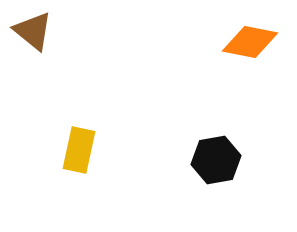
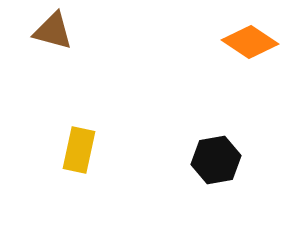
brown triangle: moved 20 px right; rotated 24 degrees counterclockwise
orange diamond: rotated 22 degrees clockwise
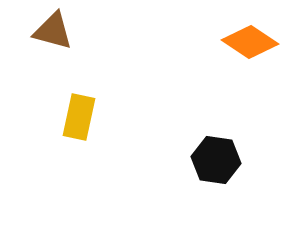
yellow rectangle: moved 33 px up
black hexagon: rotated 18 degrees clockwise
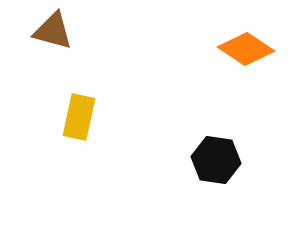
orange diamond: moved 4 px left, 7 px down
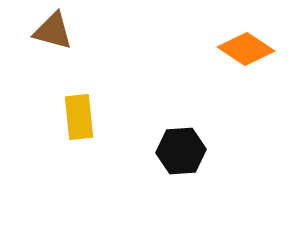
yellow rectangle: rotated 18 degrees counterclockwise
black hexagon: moved 35 px left, 9 px up; rotated 12 degrees counterclockwise
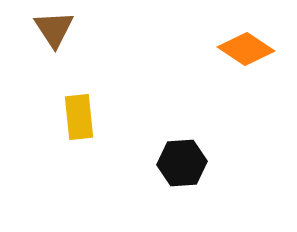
brown triangle: moved 1 px right, 2 px up; rotated 42 degrees clockwise
black hexagon: moved 1 px right, 12 px down
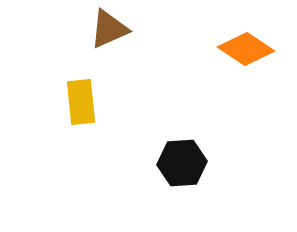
brown triangle: moved 55 px right; rotated 39 degrees clockwise
yellow rectangle: moved 2 px right, 15 px up
